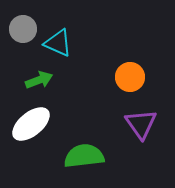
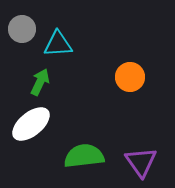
gray circle: moved 1 px left
cyan triangle: moved 1 px down; rotated 28 degrees counterclockwise
green arrow: moved 1 px right, 2 px down; rotated 44 degrees counterclockwise
purple triangle: moved 38 px down
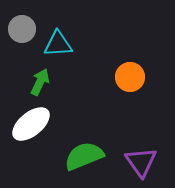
green semicircle: rotated 15 degrees counterclockwise
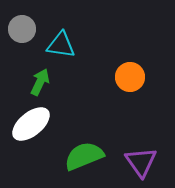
cyan triangle: moved 3 px right, 1 px down; rotated 12 degrees clockwise
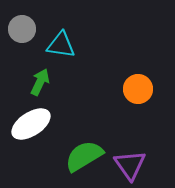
orange circle: moved 8 px right, 12 px down
white ellipse: rotated 6 degrees clockwise
green semicircle: rotated 9 degrees counterclockwise
purple triangle: moved 11 px left, 3 px down
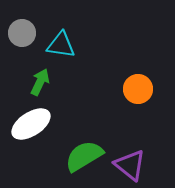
gray circle: moved 4 px down
purple triangle: rotated 16 degrees counterclockwise
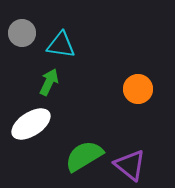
green arrow: moved 9 px right
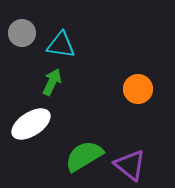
green arrow: moved 3 px right
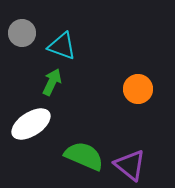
cyan triangle: moved 1 px right, 1 px down; rotated 12 degrees clockwise
green semicircle: rotated 54 degrees clockwise
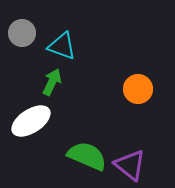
white ellipse: moved 3 px up
green semicircle: moved 3 px right
